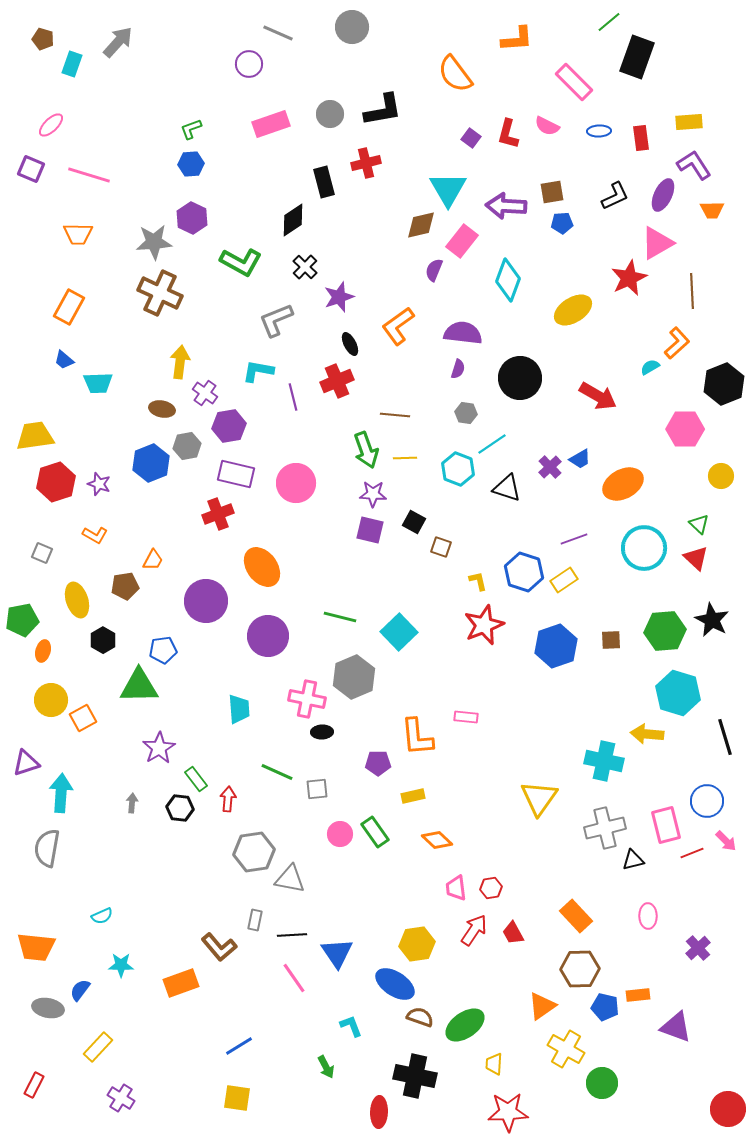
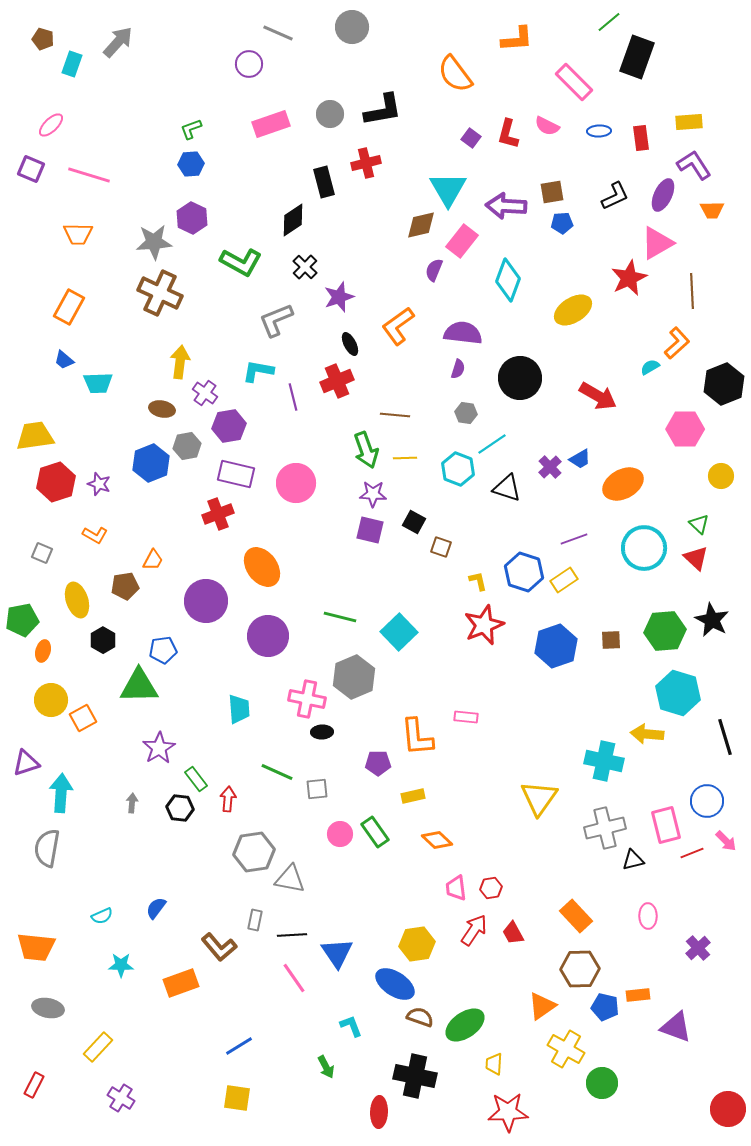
blue semicircle at (80, 990): moved 76 px right, 82 px up
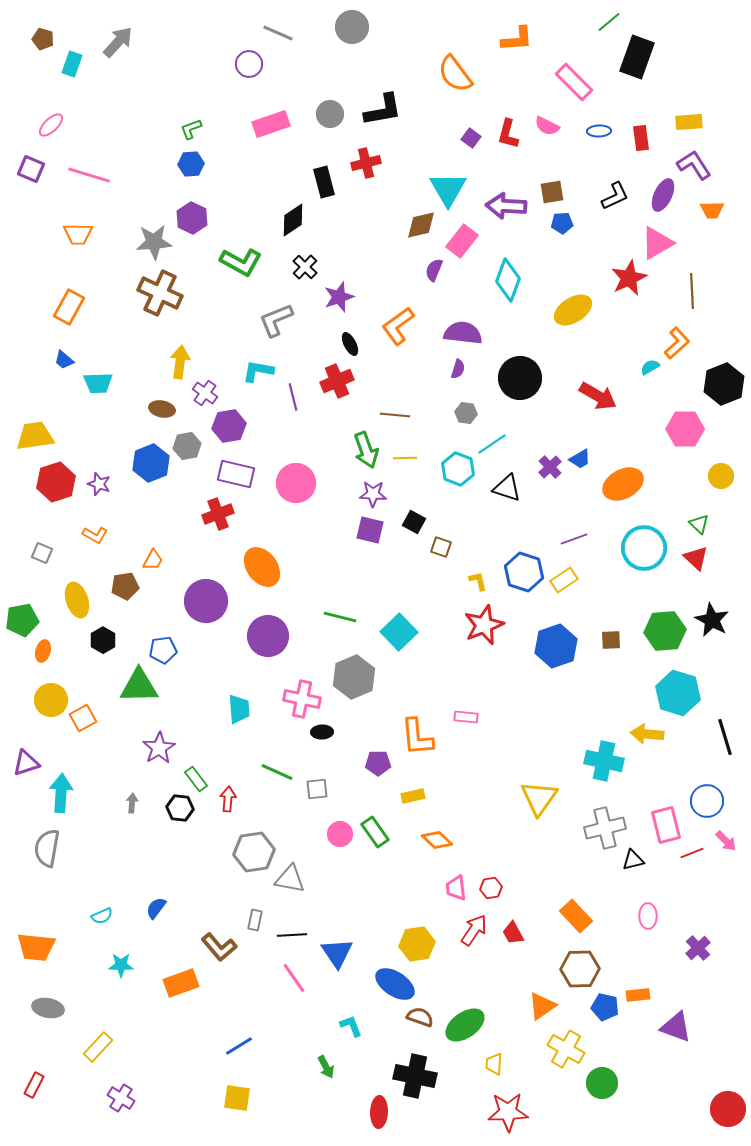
pink cross at (307, 699): moved 5 px left
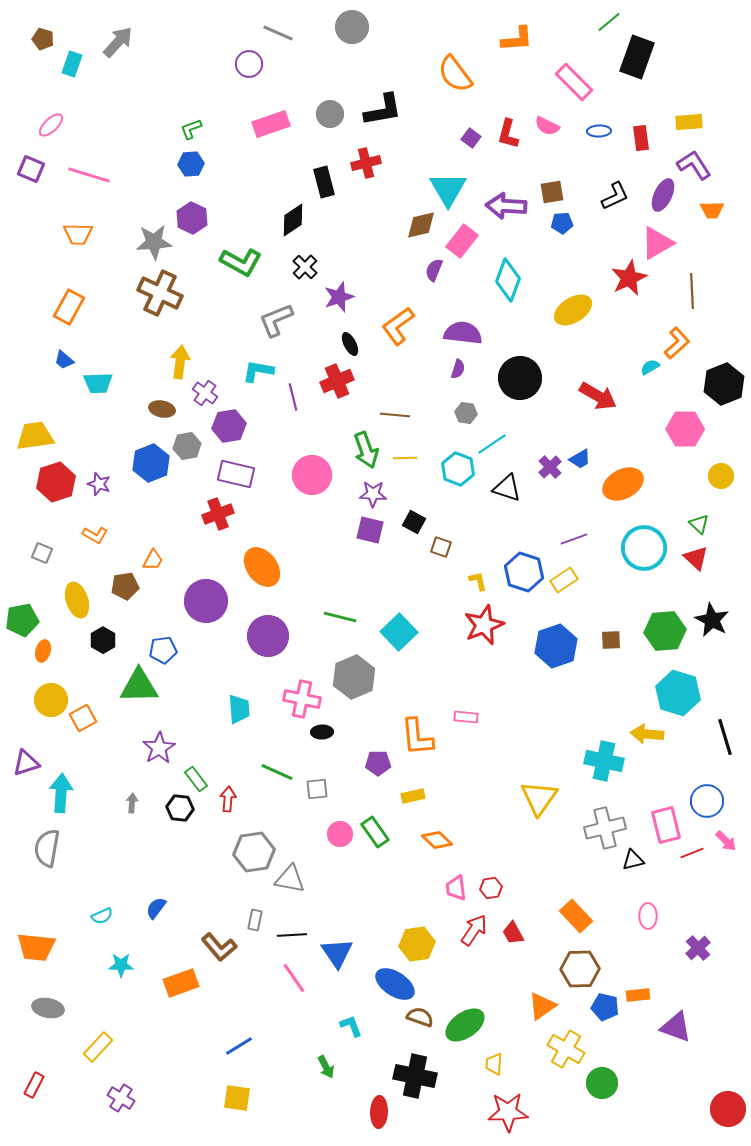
pink circle at (296, 483): moved 16 px right, 8 px up
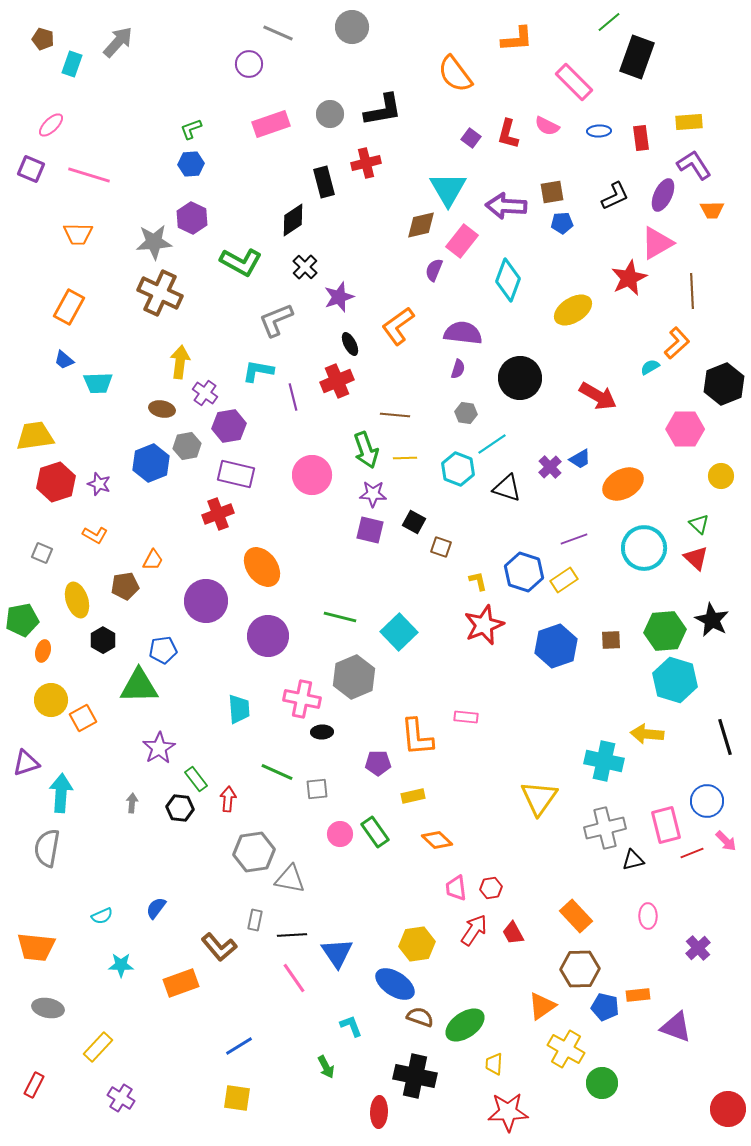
cyan hexagon at (678, 693): moved 3 px left, 13 px up
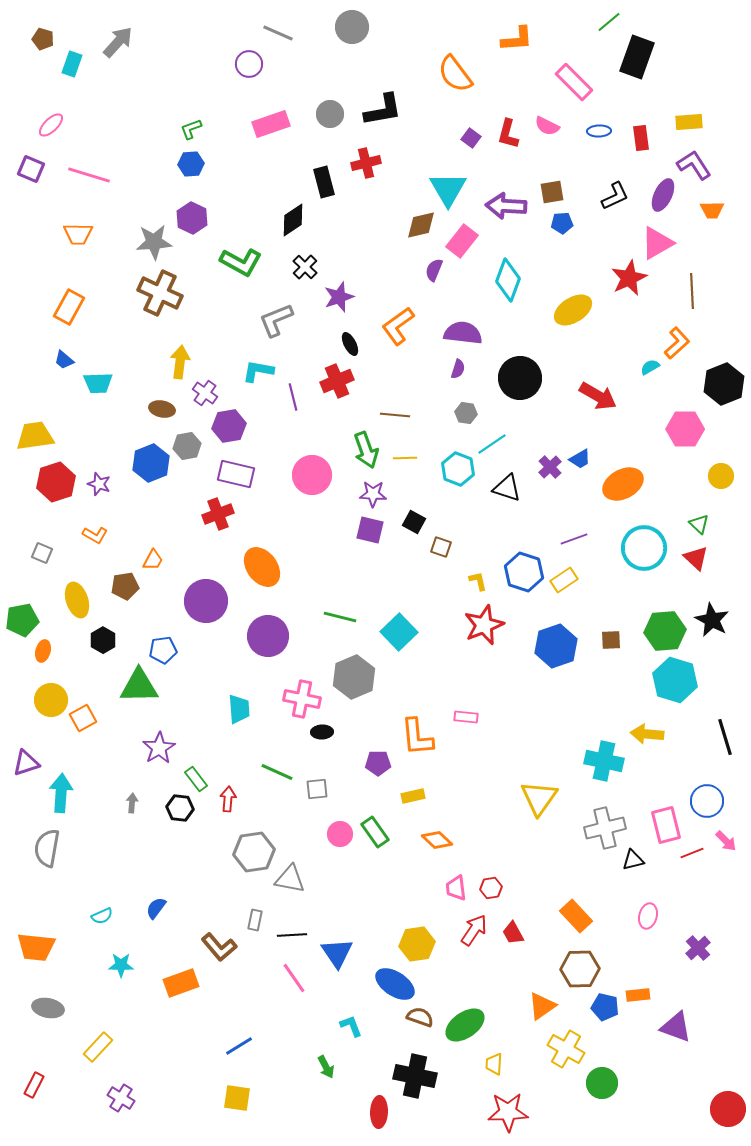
pink ellipse at (648, 916): rotated 15 degrees clockwise
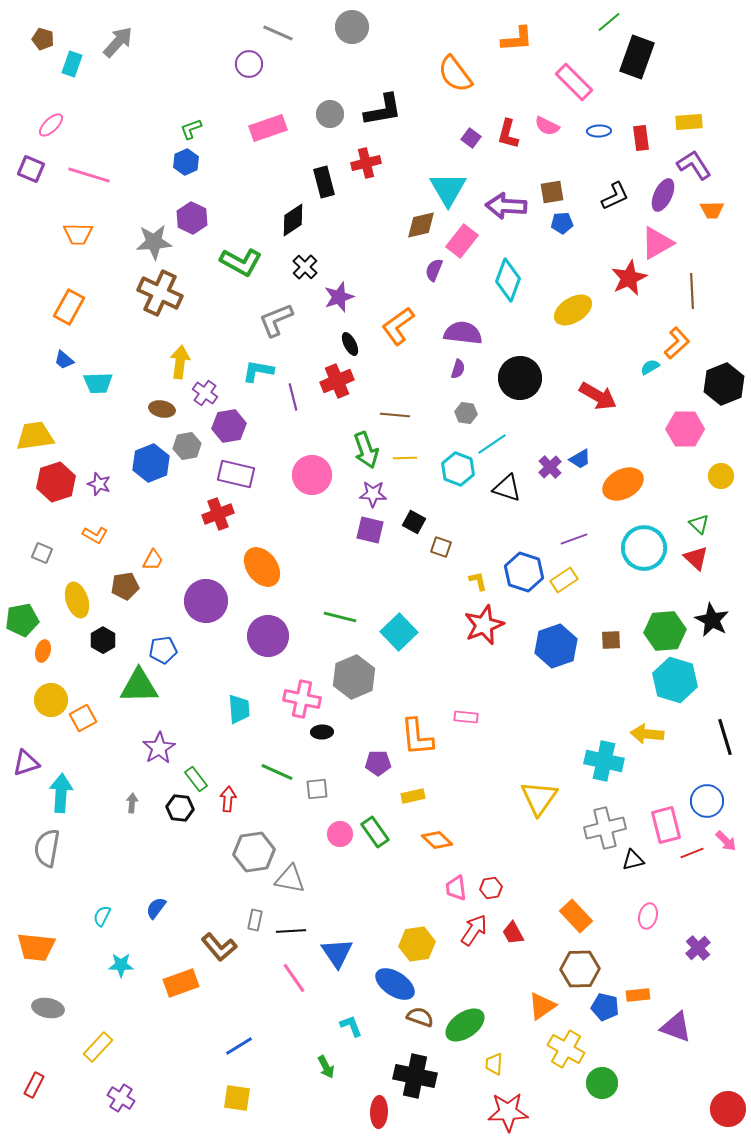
pink rectangle at (271, 124): moved 3 px left, 4 px down
blue hexagon at (191, 164): moved 5 px left, 2 px up; rotated 20 degrees counterclockwise
cyan semicircle at (102, 916): rotated 140 degrees clockwise
black line at (292, 935): moved 1 px left, 4 px up
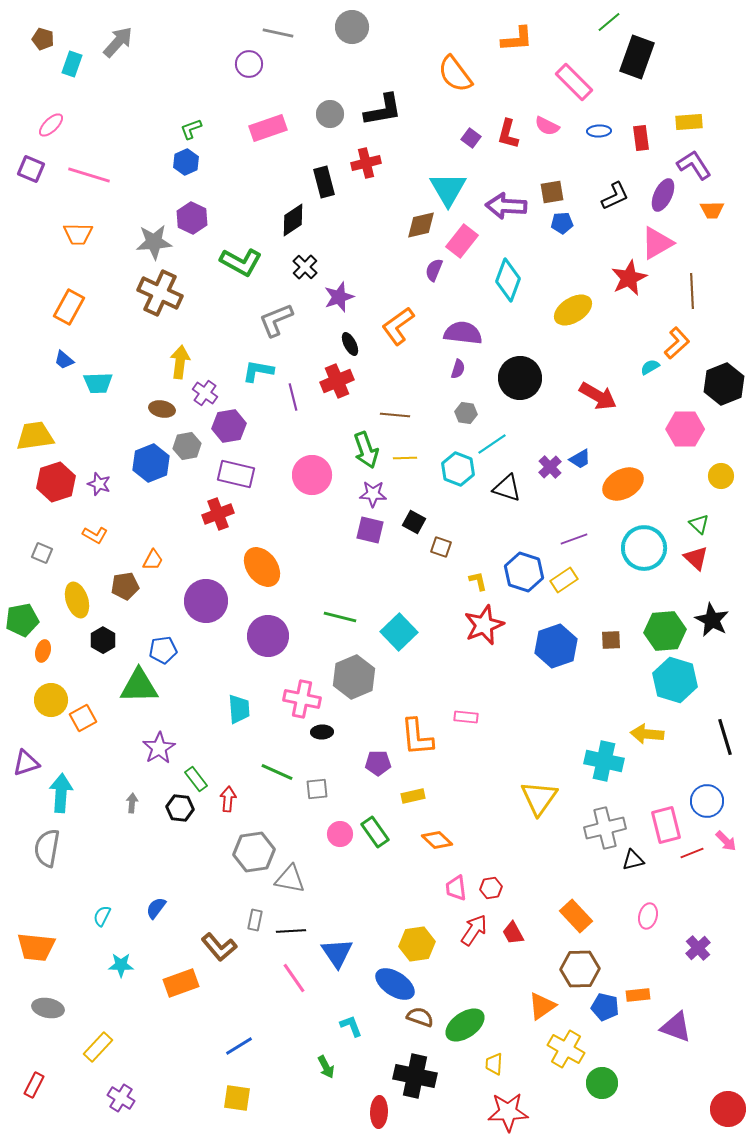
gray line at (278, 33): rotated 12 degrees counterclockwise
